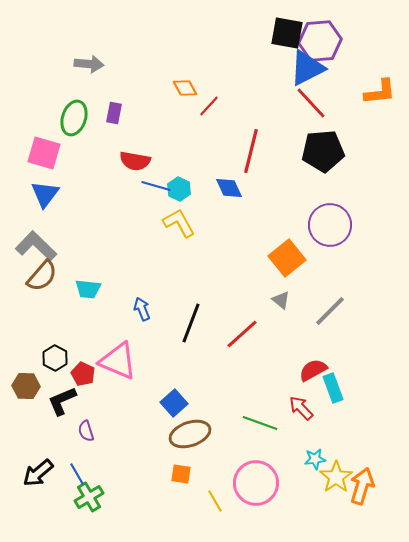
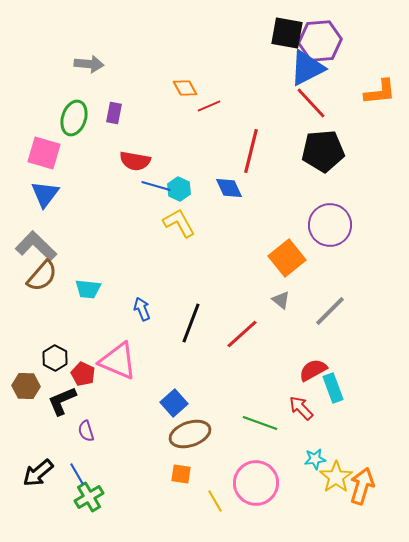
red line at (209, 106): rotated 25 degrees clockwise
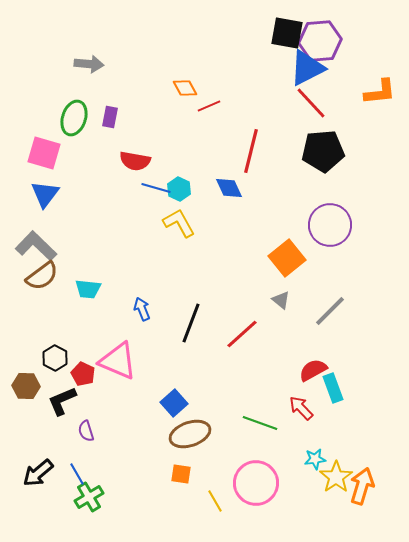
purple rectangle at (114, 113): moved 4 px left, 4 px down
blue line at (156, 186): moved 2 px down
brown semicircle at (42, 276): rotated 12 degrees clockwise
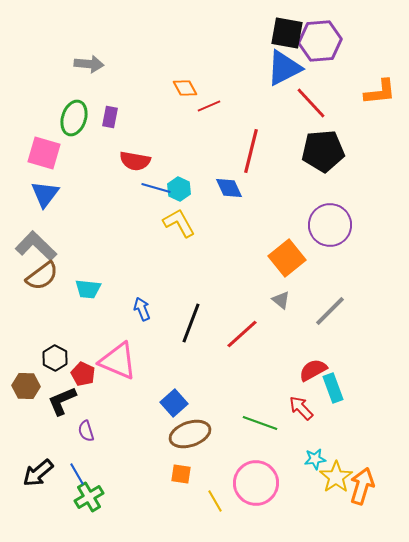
blue triangle at (307, 68): moved 23 px left
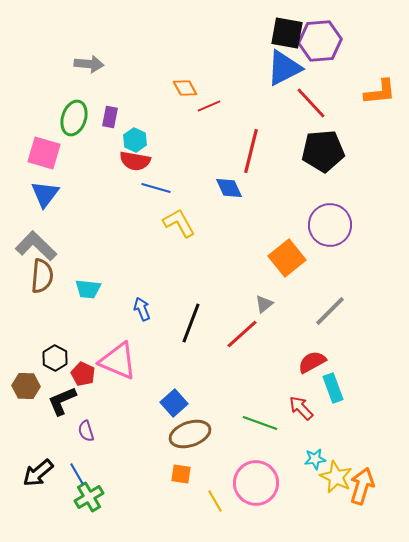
cyan hexagon at (179, 189): moved 44 px left, 49 px up
brown semicircle at (42, 276): rotated 48 degrees counterclockwise
gray triangle at (281, 300): moved 17 px left, 4 px down; rotated 42 degrees clockwise
red semicircle at (313, 370): moved 1 px left, 8 px up
yellow star at (336, 477): rotated 12 degrees counterclockwise
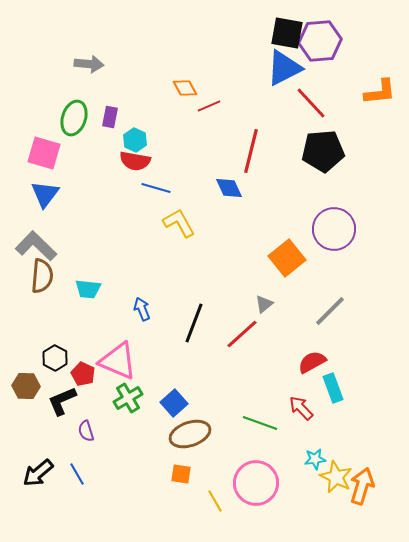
purple circle at (330, 225): moved 4 px right, 4 px down
black line at (191, 323): moved 3 px right
green cross at (89, 497): moved 39 px right, 99 px up
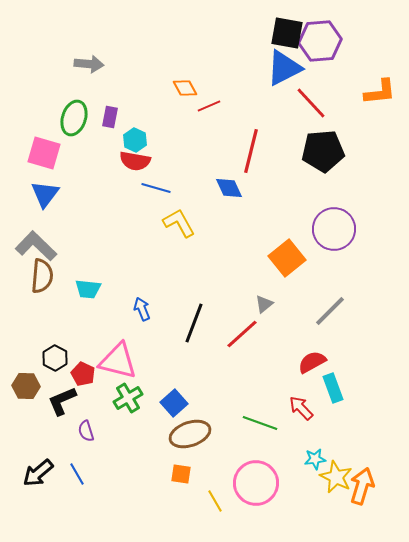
pink triangle at (118, 361): rotated 9 degrees counterclockwise
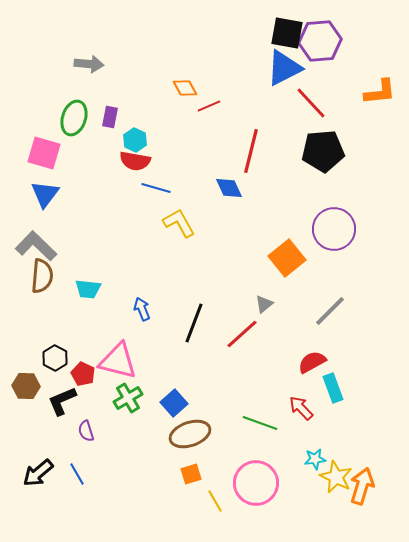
orange square at (181, 474): moved 10 px right; rotated 25 degrees counterclockwise
